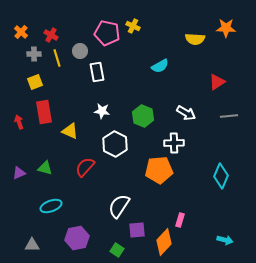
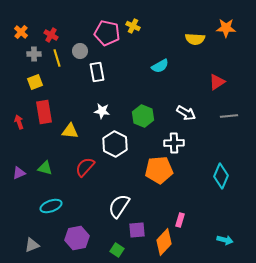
yellow triangle: rotated 18 degrees counterclockwise
gray triangle: rotated 21 degrees counterclockwise
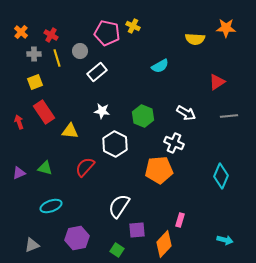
white rectangle: rotated 60 degrees clockwise
red rectangle: rotated 25 degrees counterclockwise
white cross: rotated 24 degrees clockwise
orange diamond: moved 2 px down
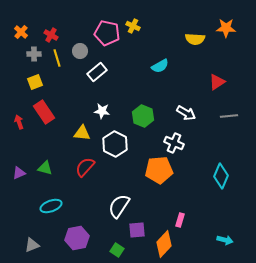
yellow triangle: moved 12 px right, 2 px down
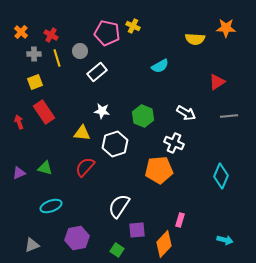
white hexagon: rotated 15 degrees clockwise
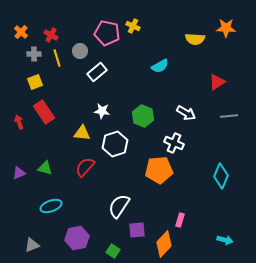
green square: moved 4 px left, 1 px down
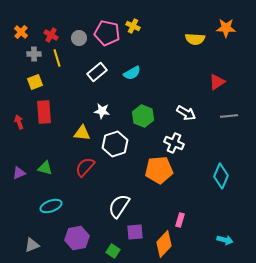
gray circle: moved 1 px left, 13 px up
cyan semicircle: moved 28 px left, 7 px down
red rectangle: rotated 30 degrees clockwise
purple square: moved 2 px left, 2 px down
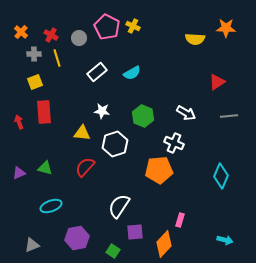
pink pentagon: moved 6 px up; rotated 15 degrees clockwise
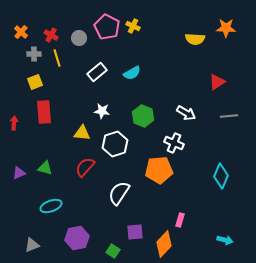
red arrow: moved 5 px left, 1 px down; rotated 24 degrees clockwise
white semicircle: moved 13 px up
